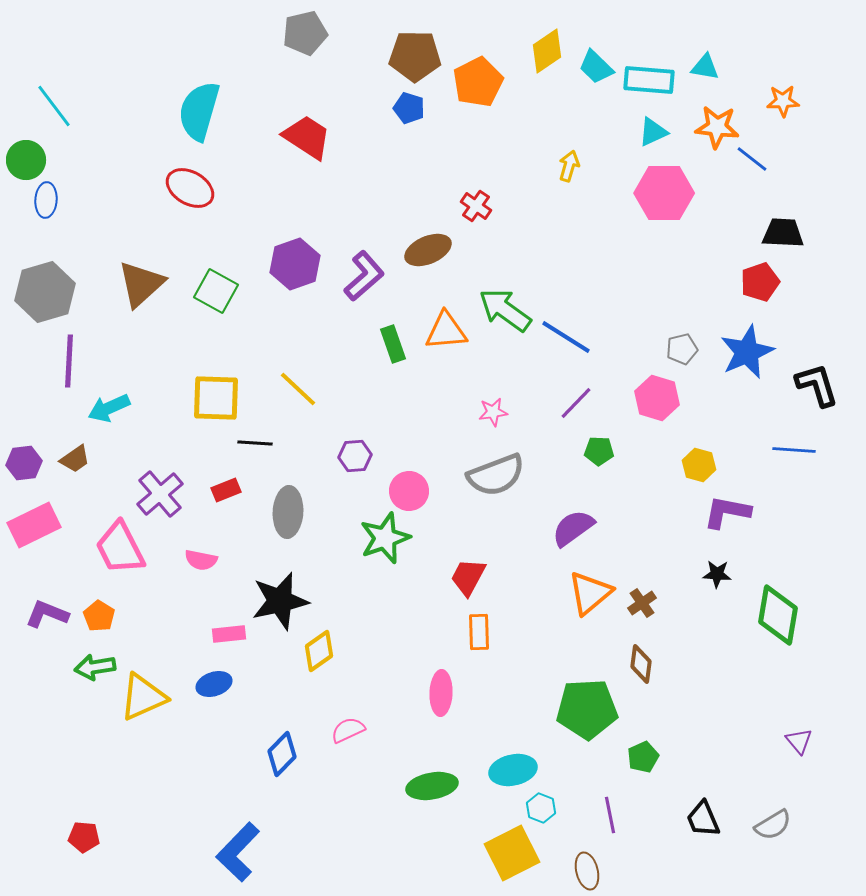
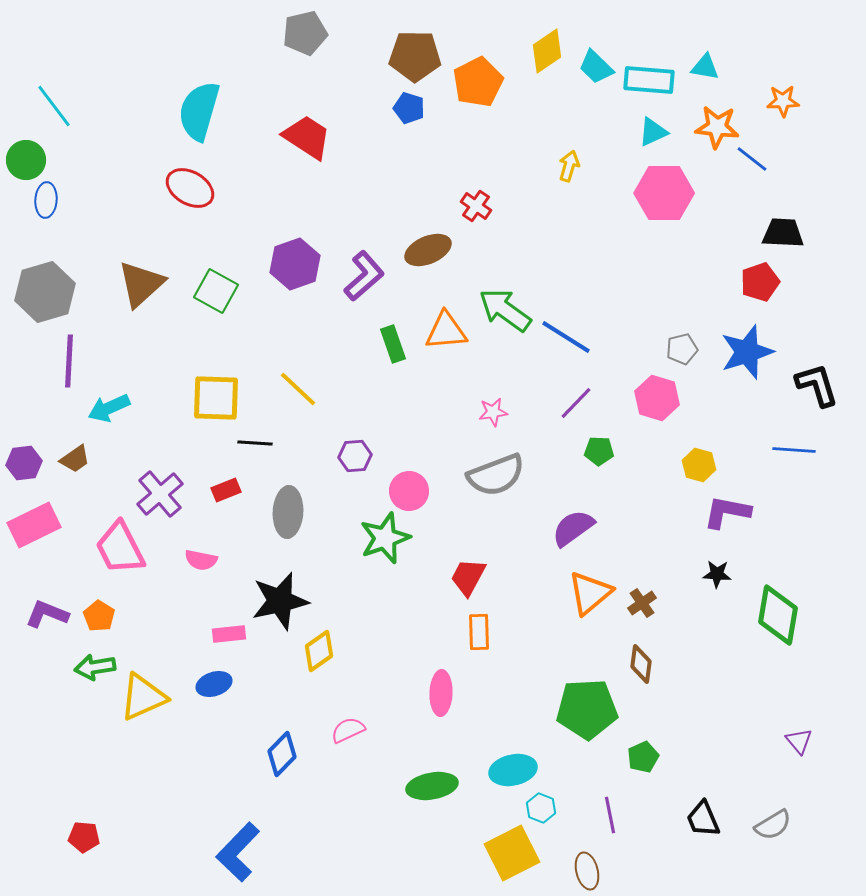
blue star at (747, 352): rotated 6 degrees clockwise
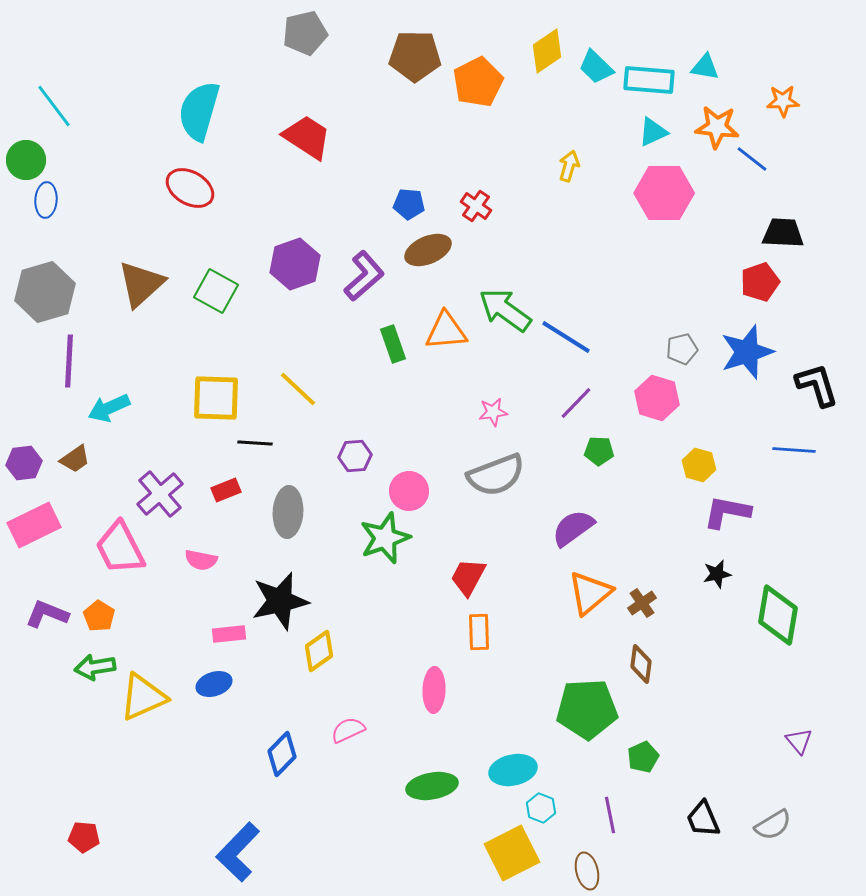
blue pentagon at (409, 108): moved 96 px down; rotated 12 degrees counterclockwise
black star at (717, 574): rotated 16 degrees counterclockwise
pink ellipse at (441, 693): moved 7 px left, 3 px up
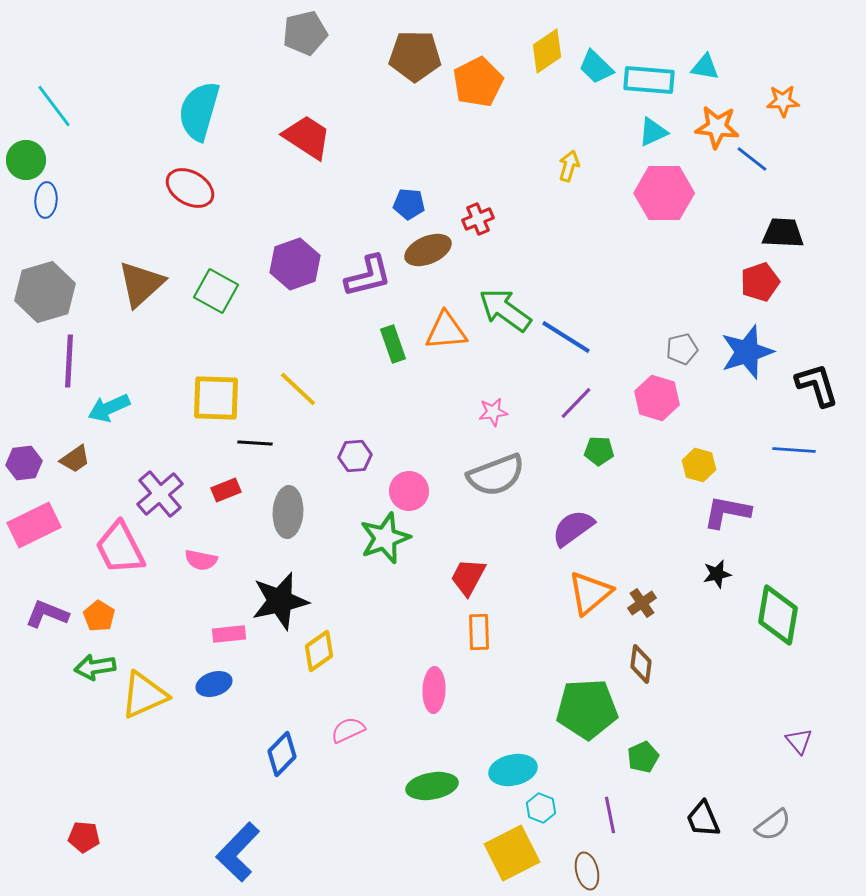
red cross at (476, 206): moved 2 px right, 13 px down; rotated 32 degrees clockwise
purple L-shape at (364, 276): moved 4 px right; rotated 27 degrees clockwise
yellow triangle at (143, 697): moved 1 px right, 2 px up
gray semicircle at (773, 825): rotated 6 degrees counterclockwise
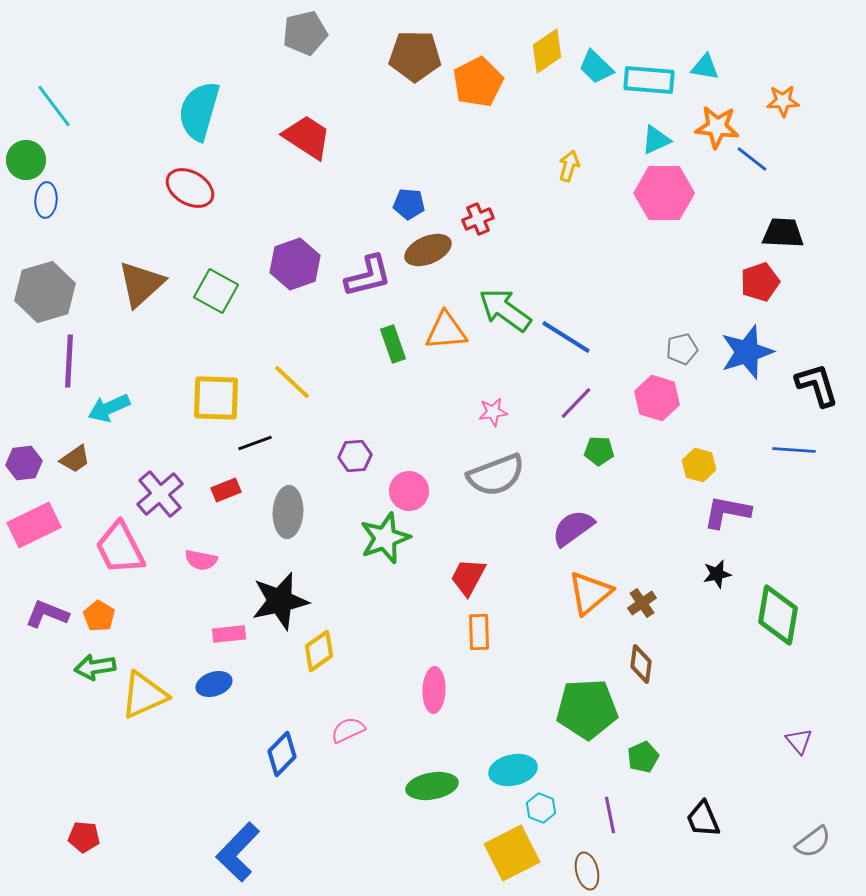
cyan triangle at (653, 132): moved 3 px right, 8 px down
yellow line at (298, 389): moved 6 px left, 7 px up
black line at (255, 443): rotated 24 degrees counterclockwise
gray semicircle at (773, 825): moved 40 px right, 17 px down
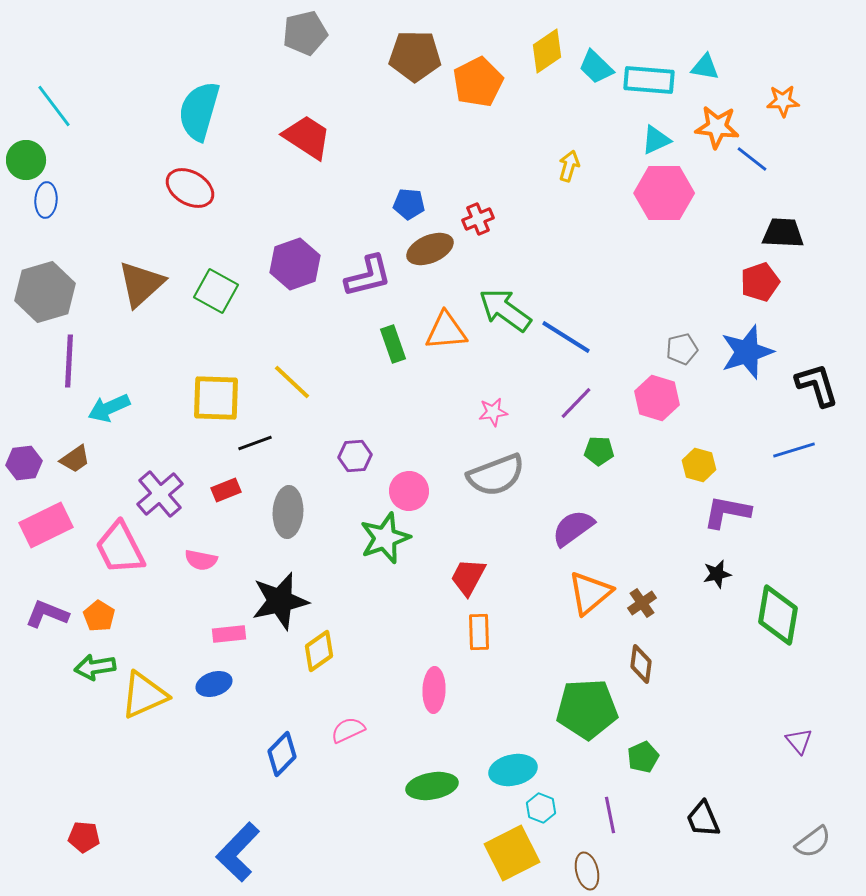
brown ellipse at (428, 250): moved 2 px right, 1 px up
blue line at (794, 450): rotated 21 degrees counterclockwise
pink rectangle at (34, 525): moved 12 px right
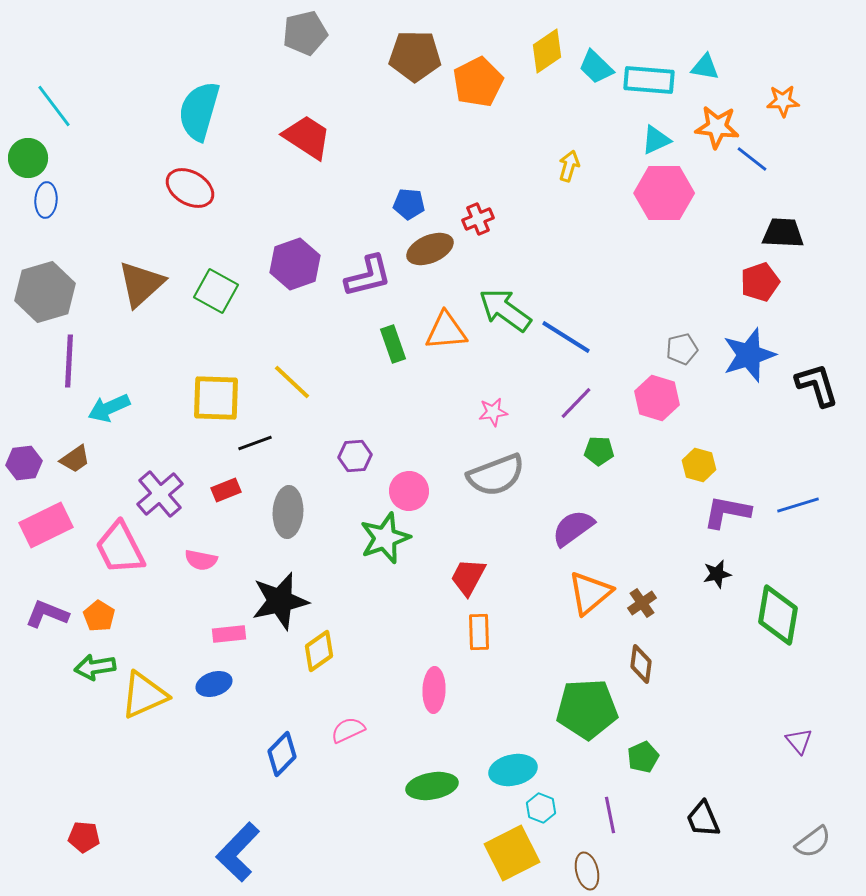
green circle at (26, 160): moved 2 px right, 2 px up
blue star at (747, 352): moved 2 px right, 3 px down
blue line at (794, 450): moved 4 px right, 55 px down
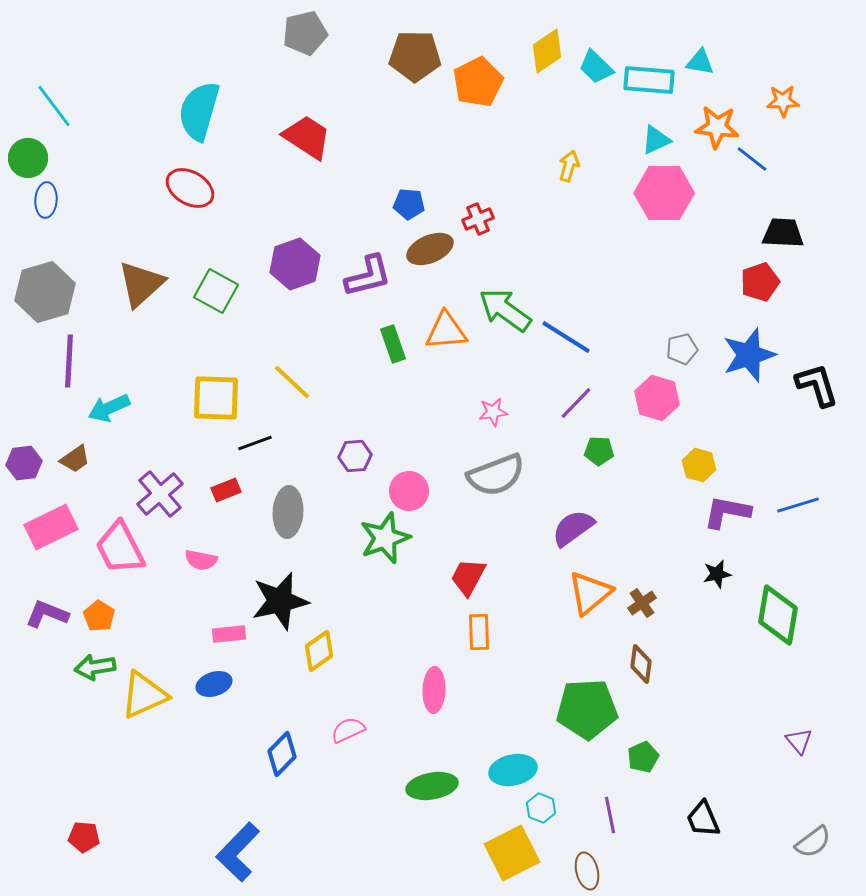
cyan triangle at (705, 67): moved 5 px left, 5 px up
pink rectangle at (46, 525): moved 5 px right, 2 px down
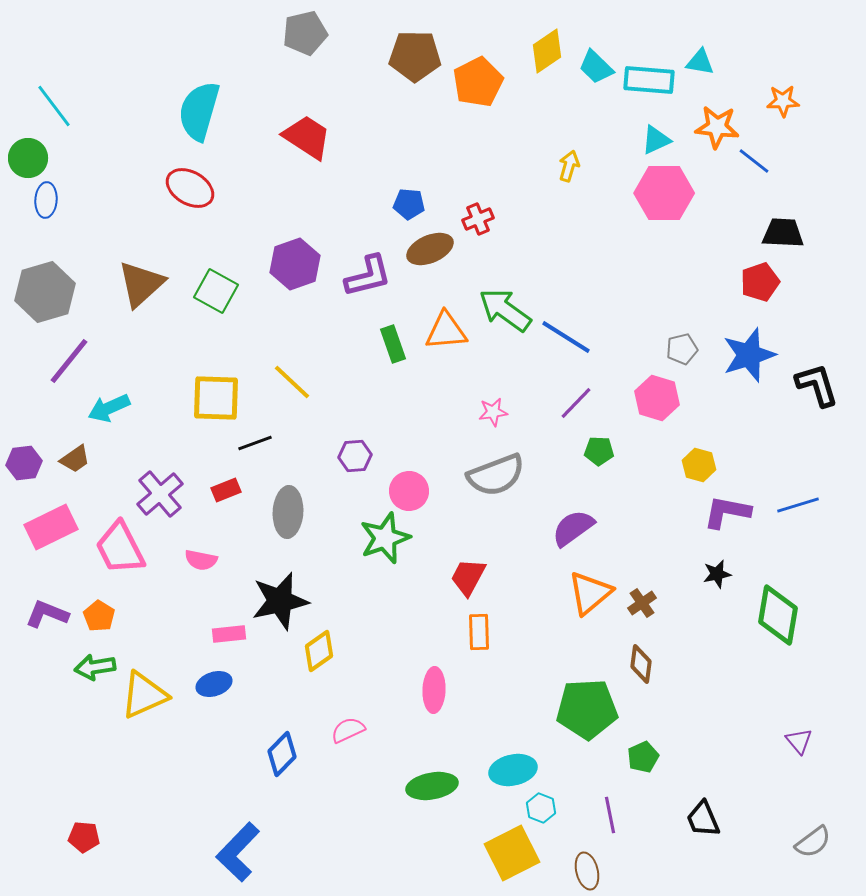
blue line at (752, 159): moved 2 px right, 2 px down
purple line at (69, 361): rotated 36 degrees clockwise
